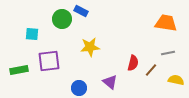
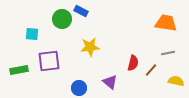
yellow semicircle: moved 1 px down
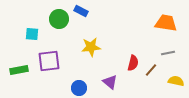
green circle: moved 3 px left
yellow star: moved 1 px right
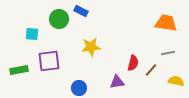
purple triangle: moved 7 px right; rotated 49 degrees counterclockwise
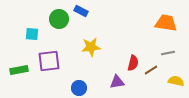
brown line: rotated 16 degrees clockwise
